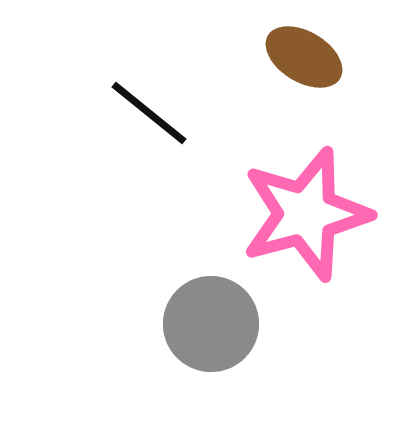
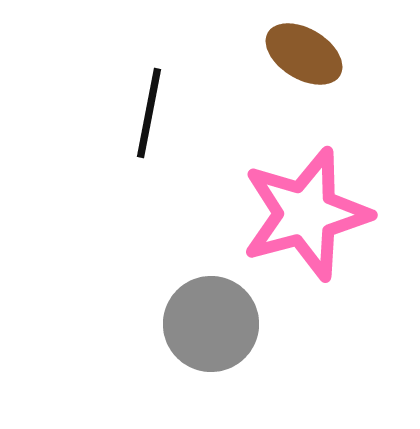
brown ellipse: moved 3 px up
black line: rotated 62 degrees clockwise
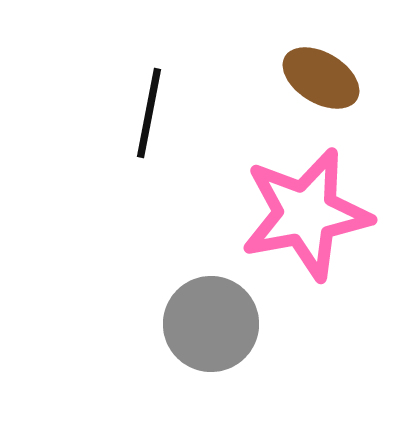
brown ellipse: moved 17 px right, 24 px down
pink star: rotated 4 degrees clockwise
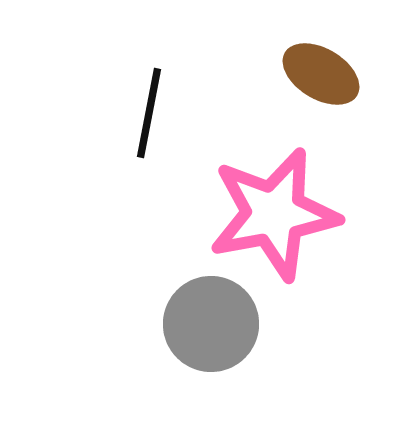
brown ellipse: moved 4 px up
pink star: moved 32 px left
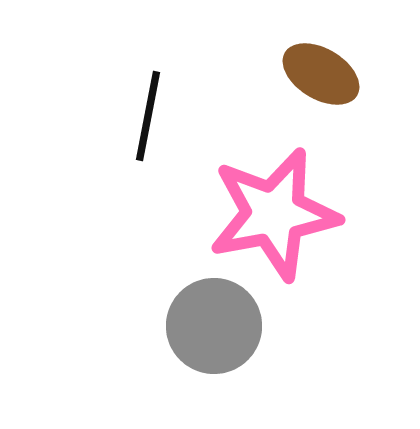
black line: moved 1 px left, 3 px down
gray circle: moved 3 px right, 2 px down
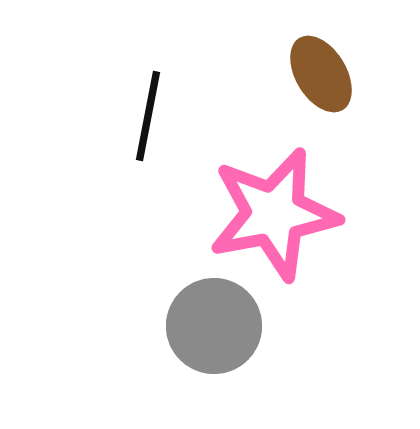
brown ellipse: rotated 28 degrees clockwise
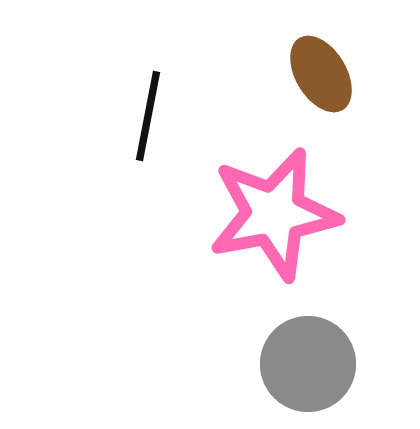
gray circle: moved 94 px right, 38 px down
